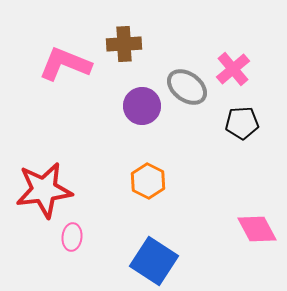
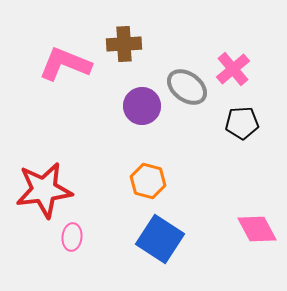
orange hexagon: rotated 12 degrees counterclockwise
blue square: moved 6 px right, 22 px up
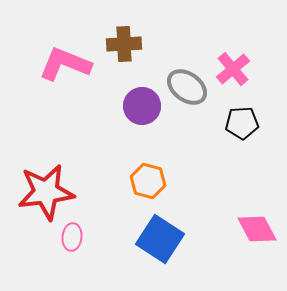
red star: moved 2 px right, 2 px down
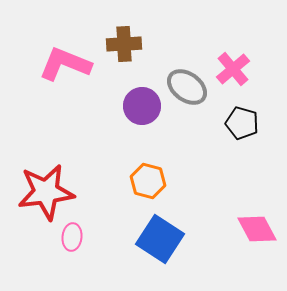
black pentagon: rotated 20 degrees clockwise
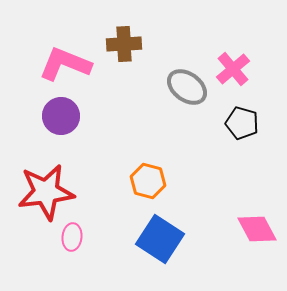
purple circle: moved 81 px left, 10 px down
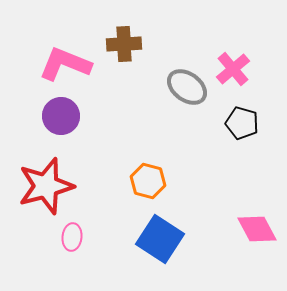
red star: moved 6 px up; rotated 8 degrees counterclockwise
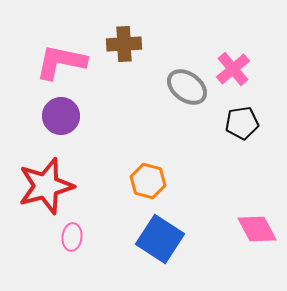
pink L-shape: moved 4 px left, 2 px up; rotated 10 degrees counterclockwise
black pentagon: rotated 24 degrees counterclockwise
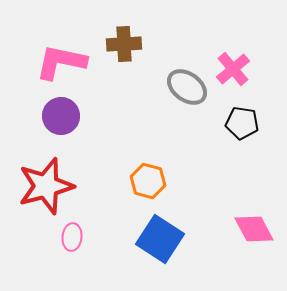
black pentagon: rotated 16 degrees clockwise
pink diamond: moved 3 px left
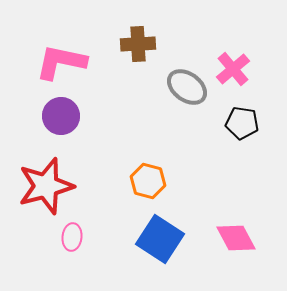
brown cross: moved 14 px right
pink diamond: moved 18 px left, 9 px down
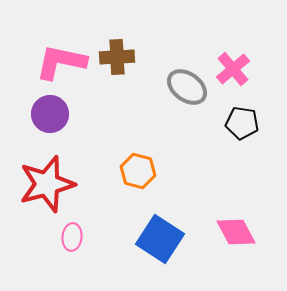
brown cross: moved 21 px left, 13 px down
purple circle: moved 11 px left, 2 px up
orange hexagon: moved 10 px left, 10 px up
red star: moved 1 px right, 2 px up
pink diamond: moved 6 px up
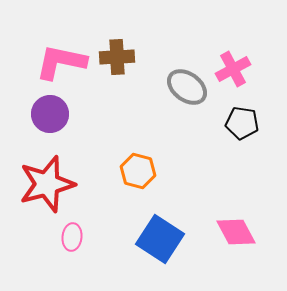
pink cross: rotated 12 degrees clockwise
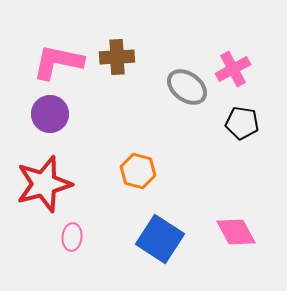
pink L-shape: moved 3 px left
red star: moved 3 px left
